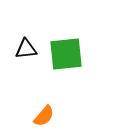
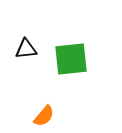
green square: moved 5 px right, 5 px down
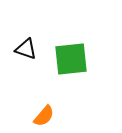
black triangle: rotated 25 degrees clockwise
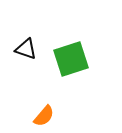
green square: rotated 12 degrees counterclockwise
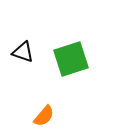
black triangle: moved 3 px left, 3 px down
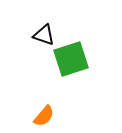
black triangle: moved 21 px right, 17 px up
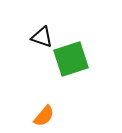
black triangle: moved 2 px left, 2 px down
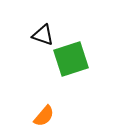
black triangle: moved 1 px right, 2 px up
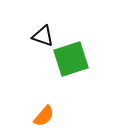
black triangle: moved 1 px down
